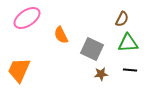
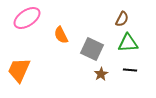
brown star: rotated 24 degrees counterclockwise
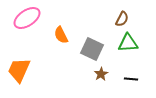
black line: moved 1 px right, 9 px down
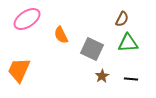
pink ellipse: moved 1 px down
brown star: moved 1 px right, 2 px down
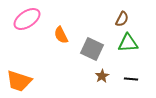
orange trapezoid: moved 11 px down; rotated 96 degrees counterclockwise
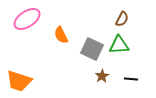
green triangle: moved 9 px left, 2 px down
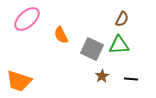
pink ellipse: rotated 8 degrees counterclockwise
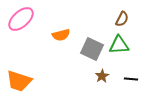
pink ellipse: moved 6 px left
orange semicircle: rotated 78 degrees counterclockwise
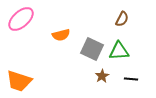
green triangle: moved 6 px down
